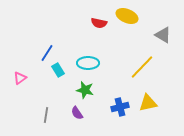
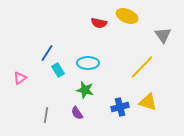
gray triangle: rotated 24 degrees clockwise
yellow triangle: moved 1 px up; rotated 30 degrees clockwise
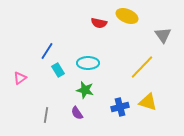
blue line: moved 2 px up
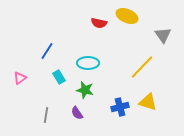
cyan rectangle: moved 1 px right, 7 px down
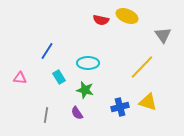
red semicircle: moved 2 px right, 3 px up
pink triangle: rotated 40 degrees clockwise
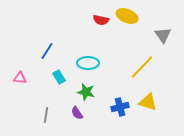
green star: moved 1 px right, 2 px down
